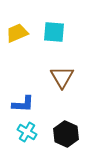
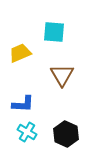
yellow trapezoid: moved 3 px right, 20 px down
brown triangle: moved 2 px up
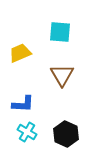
cyan square: moved 6 px right
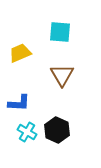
blue L-shape: moved 4 px left, 1 px up
black hexagon: moved 9 px left, 4 px up
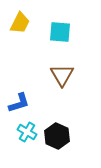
yellow trapezoid: moved 30 px up; rotated 140 degrees clockwise
blue L-shape: rotated 20 degrees counterclockwise
black hexagon: moved 6 px down
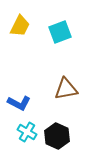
yellow trapezoid: moved 3 px down
cyan square: rotated 25 degrees counterclockwise
brown triangle: moved 4 px right, 14 px down; rotated 50 degrees clockwise
blue L-shape: rotated 45 degrees clockwise
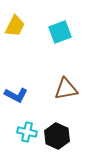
yellow trapezoid: moved 5 px left
blue L-shape: moved 3 px left, 8 px up
cyan cross: rotated 18 degrees counterclockwise
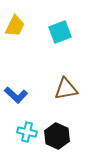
blue L-shape: rotated 15 degrees clockwise
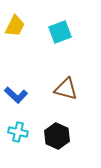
brown triangle: rotated 25 degrees clockwise
cyan cross: moved 9 px left
